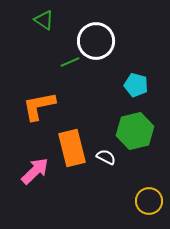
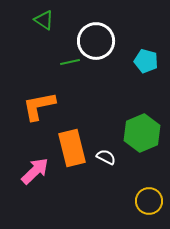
green line: rotated 12 degrees clockwise
cyan pentagon: moved 10 px right, 24 px up
green hexagon: moved 7 px right, 2 px down; rotated 9 degrees counterclockwise
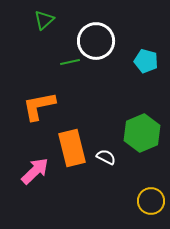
green triangle: rotated 45 degrees clockwise
yellow circle: moved 2 px right
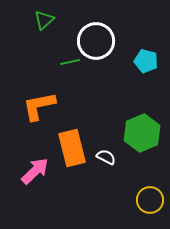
yellow circle: moved 1 px left, 1 px up
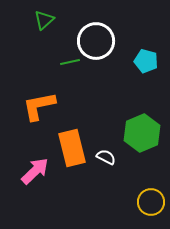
yellow circle: moved 1 px right, 2 px down
